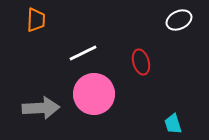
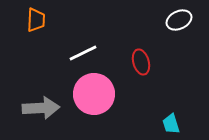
cyan trapezoid: moved 2 px left
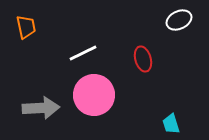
orange trapezoid: moved 10 px left, 7 px down; rotated 15 degrees counterclockwise
red ellipse: moved 2 px right, 3 px up
pink circle: moved 1 px down
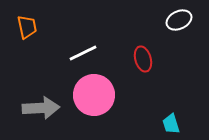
orange trapezoid: moved 1 px right
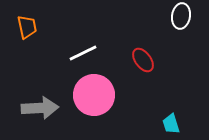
white ellipse: moved 2 px right, 4 px up; rotated 55 degrees counterclockwise
red ellipse: moved 1 px down; rotated 20 degrees counterclockwise
gray arrow: moved 1 px left
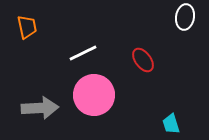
white ellipse: moved 4 px right, 1 px down
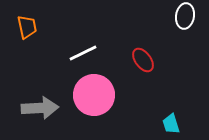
white ellipse: moved 1 px up
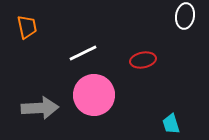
red ellipse: rotated 65 degrees counterclockwise
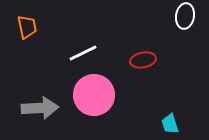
cyan trapezoid: moved 1 px left
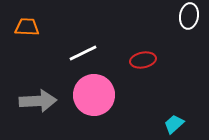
white ellipse: moved 4 px right
orange trapezoid: rotated 75 degrees counterclockwise
gray arrow: moved 2 px left, 7 px up
cyan trapezoid: moved 4 px right; rotated 65 degrees clockwise
